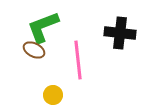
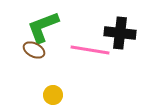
pink line: moved 12 px right, 10 px up; rotated 75 degrees counterclockwise
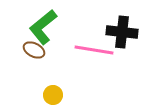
green L-shape: rotated 18 degrees counterclockwise
black cross: moved 2 px right, 1 px up
pink line: moved 4 px right
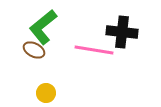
yellow circle: moved 7 px left, 2 px up
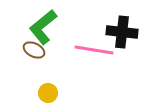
yellow circle: moved 2 px right
